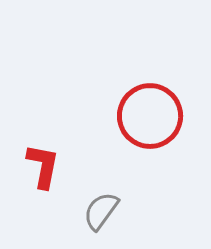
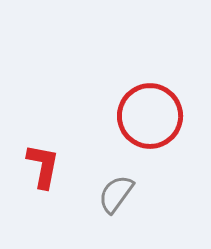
gray semicircle: moved 15 px right, 17 px up
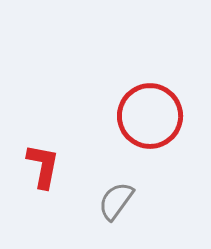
gray semicircle: moved 7 px down
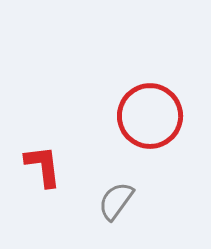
red L-shape: rotated 18 degrees counterclockwise
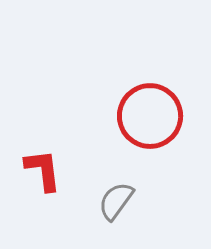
red L-shape: moved 4 px down
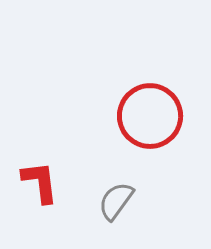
red L-shape: moved 3 px left, 12 px down
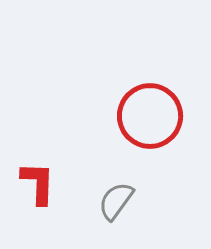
red L-shape: moved 2 px left, 1 px down; rotated 9 degrees clockwise
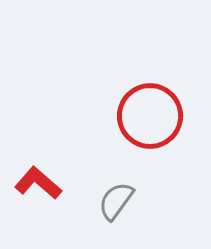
red L-shape: rotated 51 degrees counterclockwise
